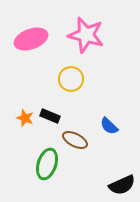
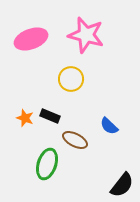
black semicircle: rotated 28 degrees counterclockwise
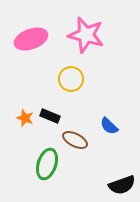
black semicircle: rotated 32 degrees clockwise
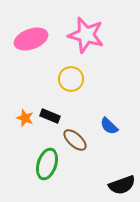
brown ellipse: rotated 15 degrees clockwise
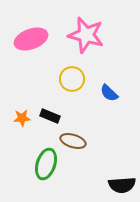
yellow circle: moved 1 px right
orange star: moved 3 px left; rotated 24 degrees counterclockwise
blue semicircle: moved 33 px up
brown ellipse: moved 2 px left, 1 px down; rotated 25 degrees counterclockwise
green ellipse: moved 1 px left
black semicircle: rotated 16 degrees clockwise
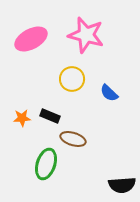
pink ellipse: rotated 8 degrees counterclockwise
brown ellipse: moved 2 px up
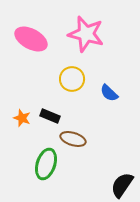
pink star: moved 1 px up
pink ellipse: rotated 56 degrees clockwise
orange star: rotated 24 degrees clockwise
black semicircle: rotated 128 degrees clockwise
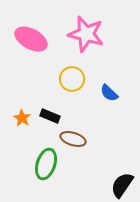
orange star: rotated 12 degrees clockwise
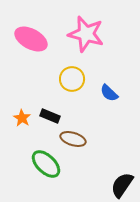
green ellipse: rotated 64 degrees counterclockwise
